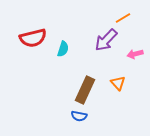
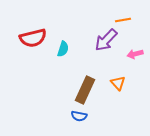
orange line: moved 2 px down; rotated 21 degrees clockwise
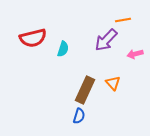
orange triangle: moved 5 px left
blue semicircle: rotated 84 degrees counterclockwise
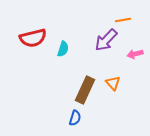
blue semicircle: moved 4 px left, 2 px down
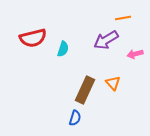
orange line: moved 2 px up
purple arrow: rotated 15 degrees clockwise
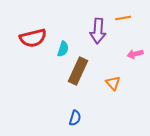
purple arrow: moved 8 px left, 9 px up; rotated 55 degrees counterclockwise
brown rectangle: moved 7 px left, 19 px up
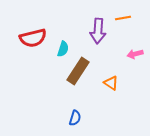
brown rectangle: rotated 8 degrees clockwise
orange triangle: moved 2 px left; rotated 14 degrees counterclockwise
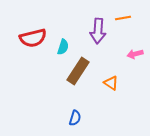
cyan semicircle: moved 2 px up
